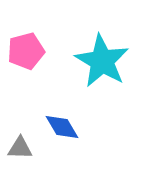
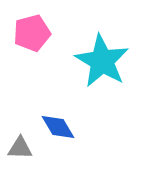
pink pentagon: moved 6 px right, 18 px up
blue diamond: moved 4 px left
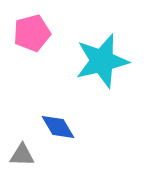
cyan star: rotated 28 degrees clockwise
gray triangle: moved 2 px right, 7 px down
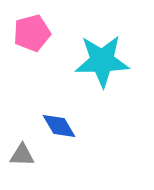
cyan star: rotated 12 degrees clockwise
blue diamond: moved 1 px right, 1 px up
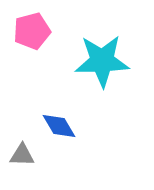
pink pentagon: moved 2 px up
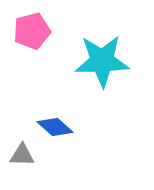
blue diamond: moved 4 px left, 1 px down; rotated 18 degrees counterclockwise
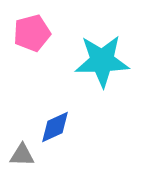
pink pentagon: moved 2 px down
blue diamond: rotated 66 degrees counterclockwise
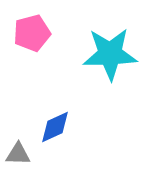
cyan star: moved 8 px right, 7 px up
gray triangle: moved 4 px left, 1 px up
